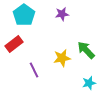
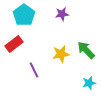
yellow star: moved 1 px left, 4 px up
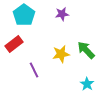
cyan star: moved 2 px left, 1 px down; rotated 24 degrees counterclockwise
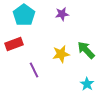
red rectangle: rotated 18 degrees clockwise
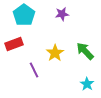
green arrow: moved 1 px left, 1 px down
yellow star: moved 6 px left, 1 px up; rotated 24 degrees counterclockwise
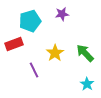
cyan pentagon: moved 6 px right, 6 px down; rotated 20 degrees clockwise
green arrow: moved 2 px down
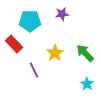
cyan pentagon: rotated 15 degrees clockwise
red rectangle: rotated 66 degrees clockwise
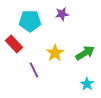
green arrow: rotated 102 degrees clockwise
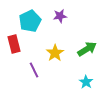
purple star: moved 2 px left, 2 px down
cyan pentagon: rotated 25 degrees counterclockwise
red rectangle: rotated 30 degrees clockwise
green arrow: moved 2 px right, 4 px up
cyan star: moved 1 px left, 2 px up
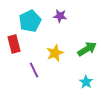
purple star: rotated 16 degrees clockwise
yellow star: rotated 12 degrees clockwise
